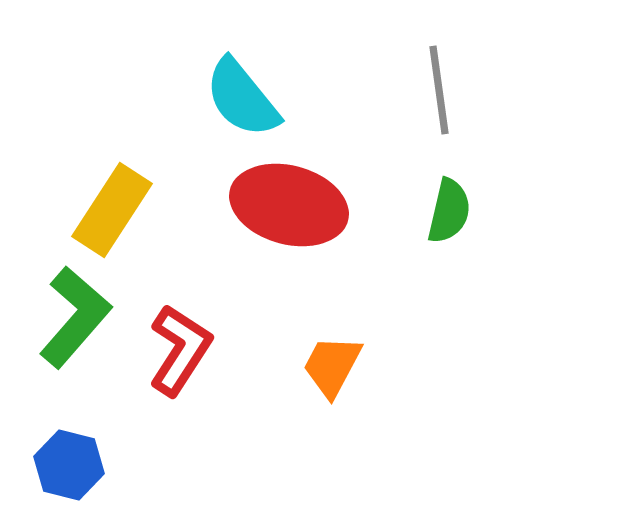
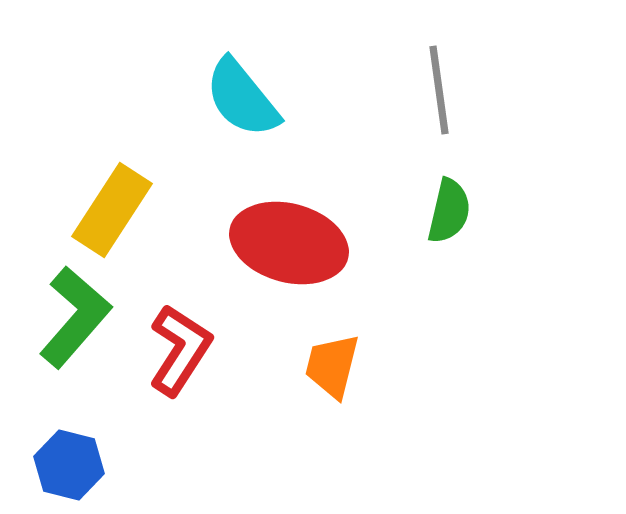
red ellipse: moved 38 px down
orange trapezoid: rotated 14 degrees counterclockwise
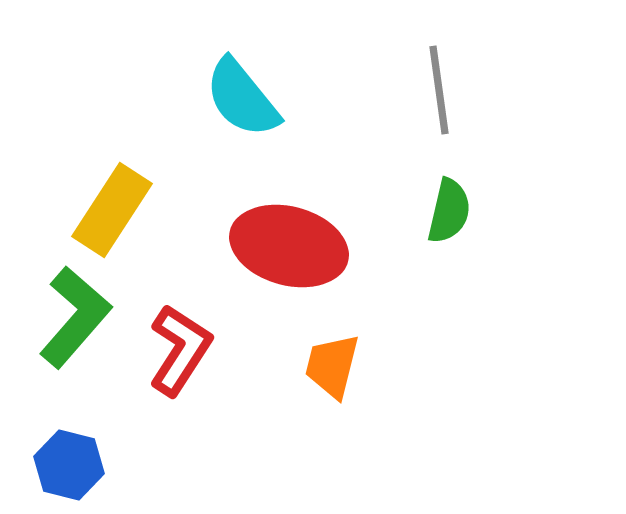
red ellipse: moved 3 px down
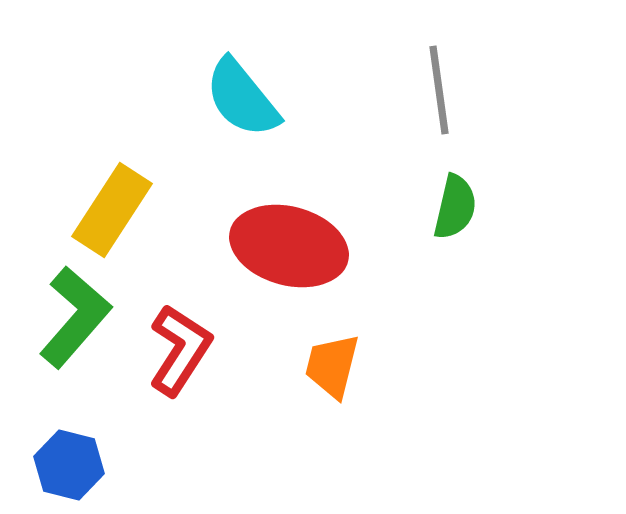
green semicircle: moved 6 px right, 4 px up
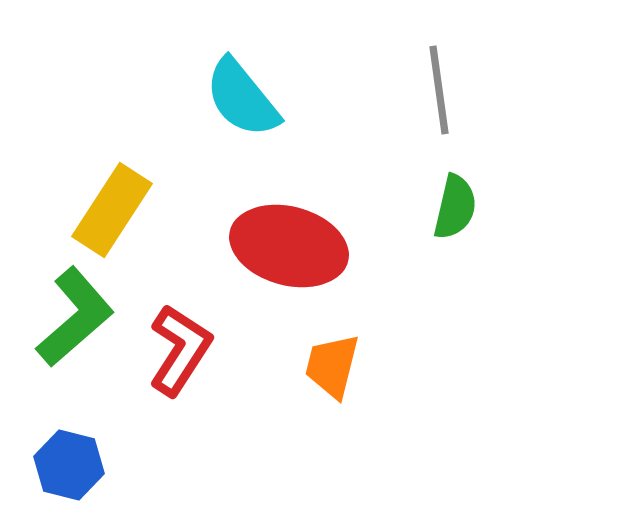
green L-shape: rotated 8 degrees clockwise
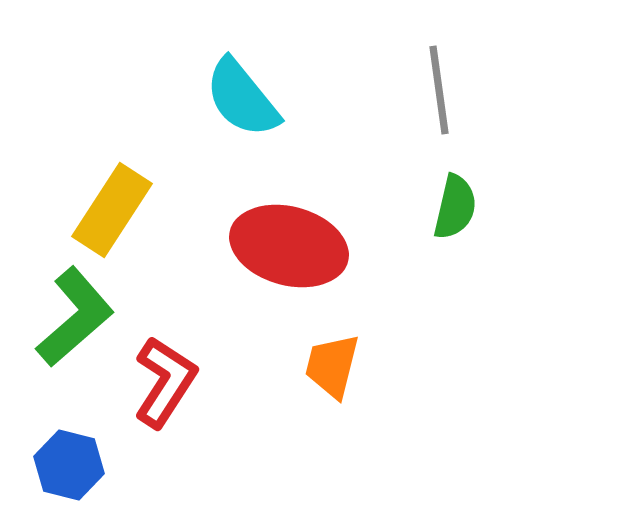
red L-shape: moved 15 px left, 32 px down
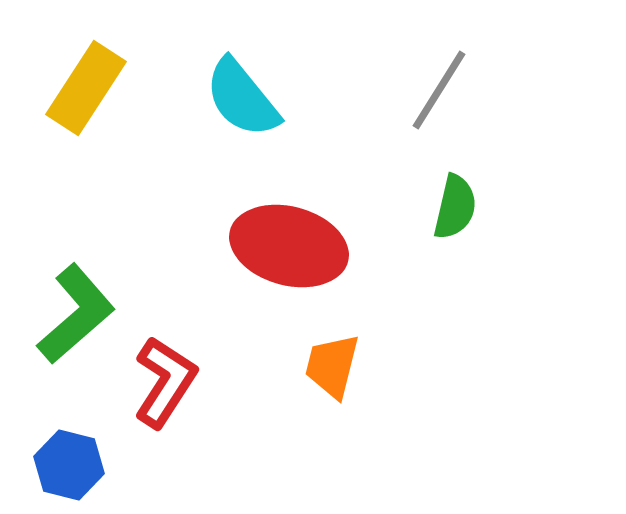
gray line: rotated 40 degrees clockwise
yellow rectangle: moved 26 px left, 122 px up
green L-shape: moved 1 px right, 3 px up
